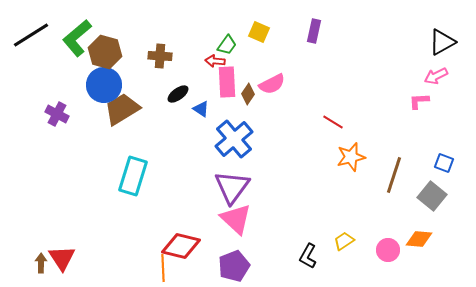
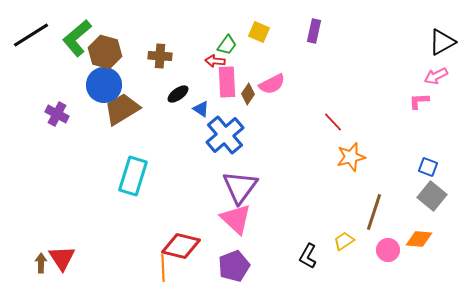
red line: rotated 15 degrees clockwise
blue cross: moved 9 px left, 4 px up
blue square: moved 16 px left, 4 px down
brown line: moved 20 px left, 37 px down
purple triangle: moved 8 px right
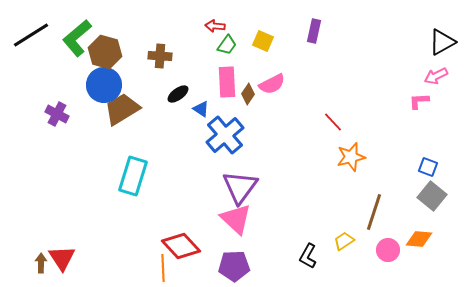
yellow square: moved 4 px right, 9 px down
red arrow: moved 35 px up
red diamond: rotated 33 degrees clockwise
purple pentagon: rotated 20 degrees clockwise
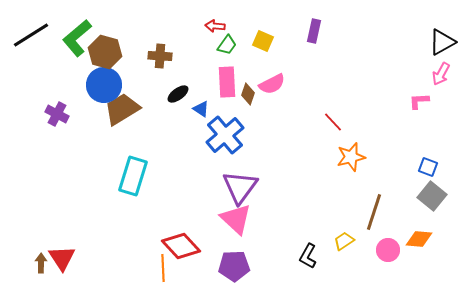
pink arrow: moved 5 px right, 2 px up; rotated 35 degrees counterclockwise
brown diamond: rotated 15 degrees counterclockwise
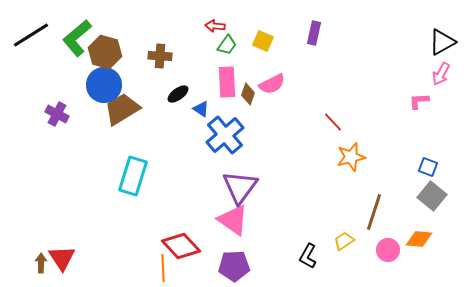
purple rectangle: moved 2 px down
pink triangle: moved 3 px left, 1 px down; rotated 8 degrees counterclockwise
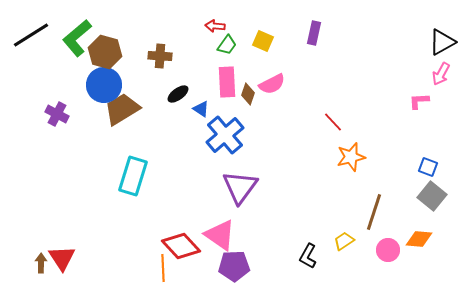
pink triangle: moved 13 px left, 15 px down
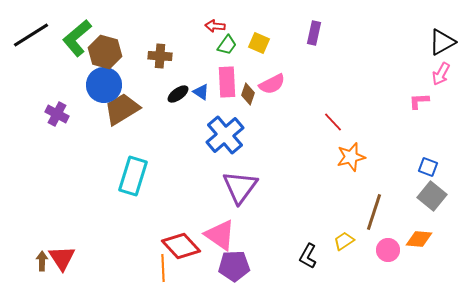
yellow square: moved 4 px left, 2 px down
blue triangle: moved 17 px up
brown arrow: moved 1 px right, 2 px up
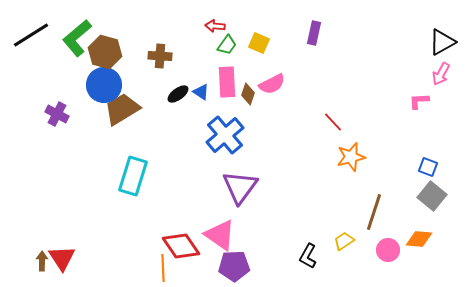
red diamond: rotated 9 degrees clockwise
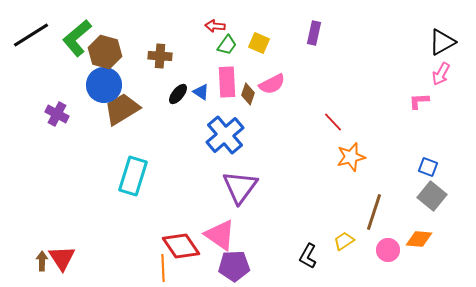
black ellipse: rotated 15 degrees counterclockwise
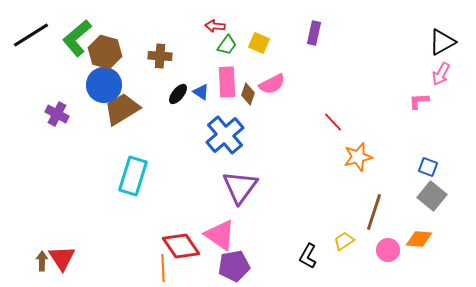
orange star: moved 7 px right
purple pentagon: rotated 8 degrees counterclockwise
